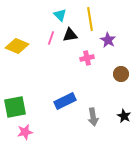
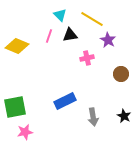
yellow line: moved 2 px right; rotated 50 degrees counterclockwise
pink line: moved 2 px left, 2 px up
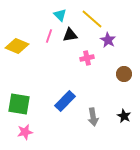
yellow line: rotated 10 degrees clockwise
brown circle: moved 3 px right
blue rectangle: rotated 20 degrees counterclockwise
green square: moved 4 px right, 3 px up; rotated 20 degrees clockwise
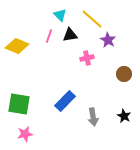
pink star: moved 2 px down
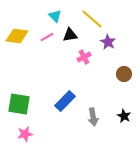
cyan triangle: moved 5 px left, 1 px down
pink line: moved 2 px left, 1 px down; rotated 40 degrees clockwise
purple star: moved 2 px down
yellow diamond: moved 10 px up; rotated 15 degrees counterclockwise
pink cross: moved 3 px left, 1 px up; rotated 16 degrees counterclockwise
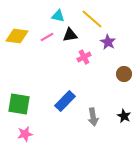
cyan triangle: moved 3 px right; rotated 32 degrees counterclockwise
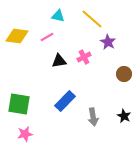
black triangle: moved 11 px left, 26 px down
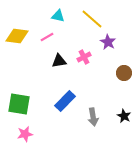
brown circle: moved 1 px up
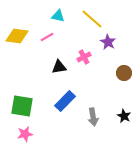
black triangle: moved 6 px down
green square: moved 3 px right, 2 px down
